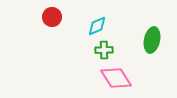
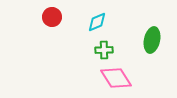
cyan diamond: moved 4 px up
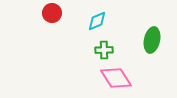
red circle: moved 4 px up
cyan diamond: moved 1 px up
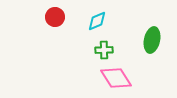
red circle: moved 3 px right, 4 px down
